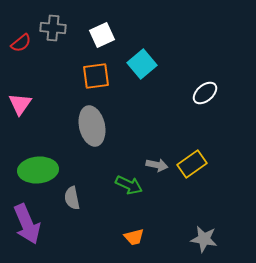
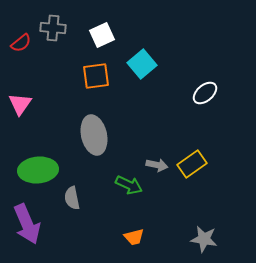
gray ellipse: moved 2 px right, 9 px down
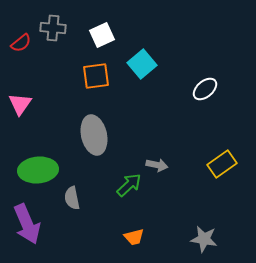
white ellipse: moved 4 px up
yellow rectangle: moved 30 px right
green arrow: rotated 68 degrees counterclockwise
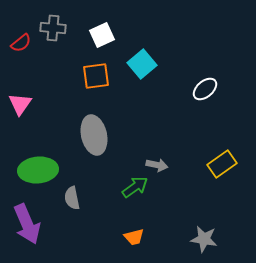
green arrow: moved 6 px right, 2 px down; rotated 8 degrees clockwise
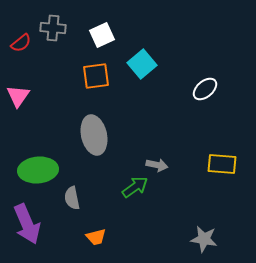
pink triangle: moved 2 px left, 8 px up
yellow rectangle: rotated 40 degrees clockwise
orange trapezoid: moved 38 px left
